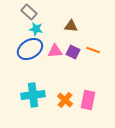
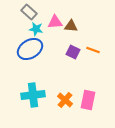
pink triangle: moved 29 px up
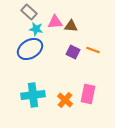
pink rectangle: moved 6 px up
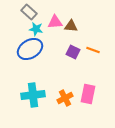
orange cross: moved 2 px up; rotated 21 degrees clockwise
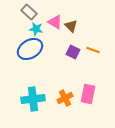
pink triangle: rotated 35 degrees clockwise
brown triangle: rotated 40 degrees clockwise
cyan cross: moved 4 px down
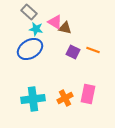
brown triangle: moved 6 px left, 2 px down; rotated 32 degrees counterclockwise
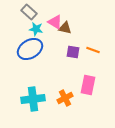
purple square: rotated 16 degrees counterclockwise
pink rectangle: moved 9 px up
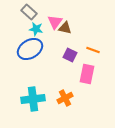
pink triangle: rotated 35 degrees clockwise
purple square: moved 3 px left, 3 px down; rotated 16 degrees clockwise
pink rectangle: moved 1 px left, 11 px up
